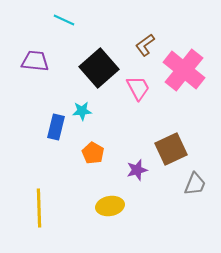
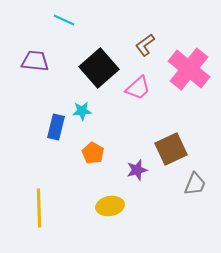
pink cross: moved 5 px right, 1 px up
pink trapezoid: rotated 76 degrees clockwise
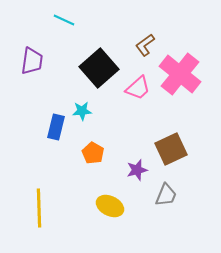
purple trapezoid: moved 3 px left; rotated 92 degrees clockwise
pink cross: moved 9 px left, 5 px down
gray trapezoid: moved 29 px left, 11 px down
yellow ellipse: rotated 36 degrees clockwise
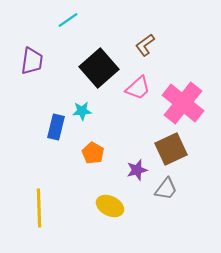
cyan line: moved 4 px right; rotated 60 degrees counterclockwise
pink cross: moved 3 px right, 29 px down
gray trapezoid: moved 6 px up; rotated 15 degrees clockwise
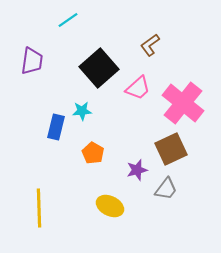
brown L-shape: moved 5 px right
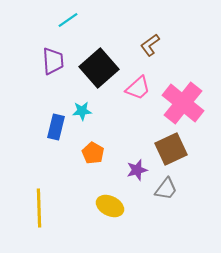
purple trapezoid: moved 21 px right; rotated 12 degrees counterclockwise
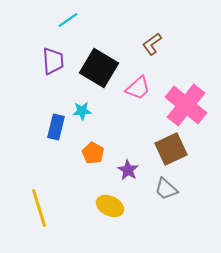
brown L-shape: moved 2 px right, 1 px up
black square: rotated 18 degrees counterclockwise
pink cross: moved 3 px right, 2 px down
purple star: moved 9 px left; rotated 25 degrees counterclockwise
gray trapezoid: rotated 95 degrees clockwise
yellow line: rotated 15 degrees counterclockwise
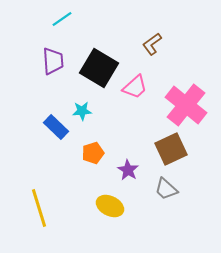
cyan line: moved 6 px left, 1 px up
pink trapezoid: moved 3 px left, 1 px up
blue rectangle: rotated 60 degrees counterclockwise
orange pentagon: rotated 25 degrees clockwise
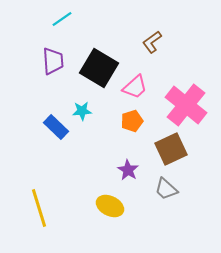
brown L-shape: moved 2 px up
orange pentagon: moved 39 px right, 32 px up
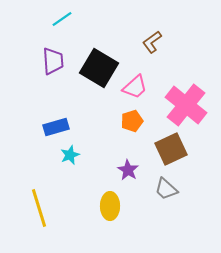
cyan star: moved 12 px left, 44 px down; rotated 18 degrees counterclockwise
blue rectangle: rotated 60 degrees counterclockwise
yellow ellipse: rotated 64 degrees clockwise
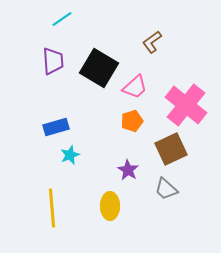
yellow line: moved 13 px right; rotated 12 degrees clockwise
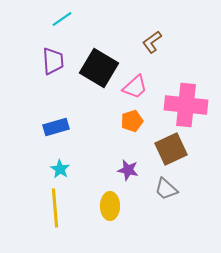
pink cross: rotated 33 degrees counterclockwise
cyan star: moved 10 px left, 14 px down; rotated 18 degrees counterclockwise
purple star: rotated 20 degrees counterclockwise
yellow line: moved 3 px right
